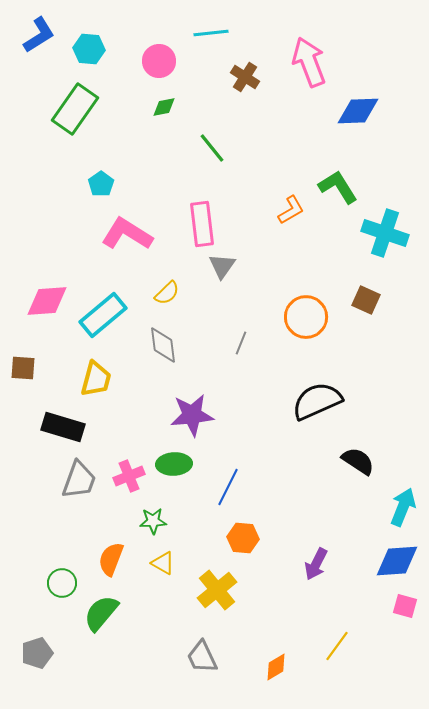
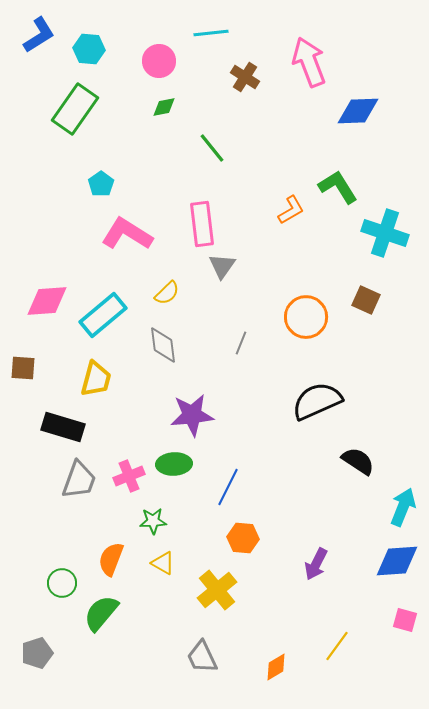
pink square at (405, 606): moved 14 px down
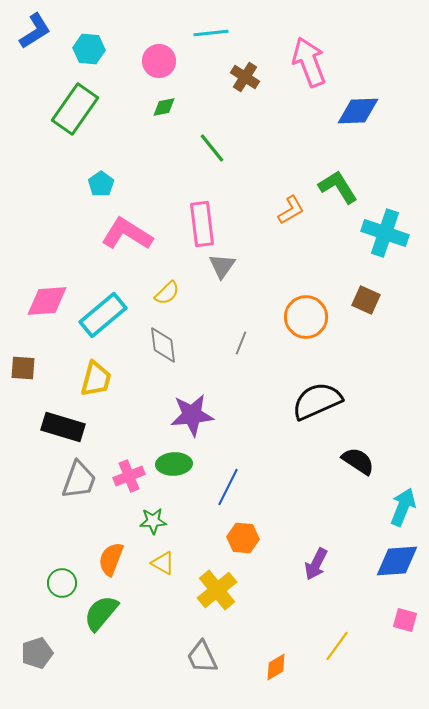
blue L-shape at (39, 35): moved 4 px left, 4 px up
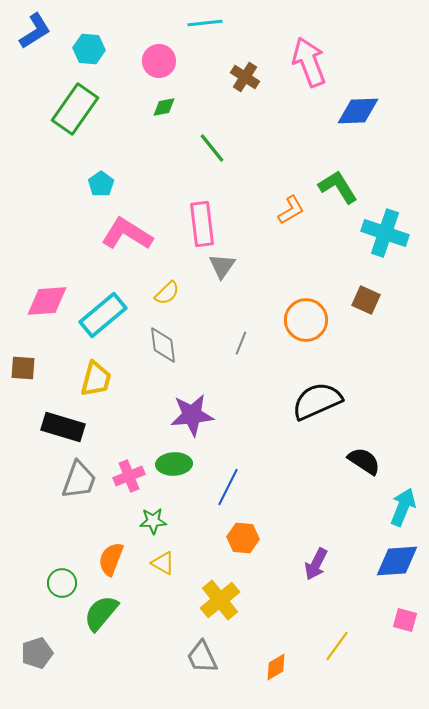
cyan line at (211, 33): moved 6 px left, 10 px up
orange circle at (306, 317): moved 3 px down
black semicircle at (358, 461): moved 6 px right
yellow cross at (217, 590): moved 3 px right, 10 px down
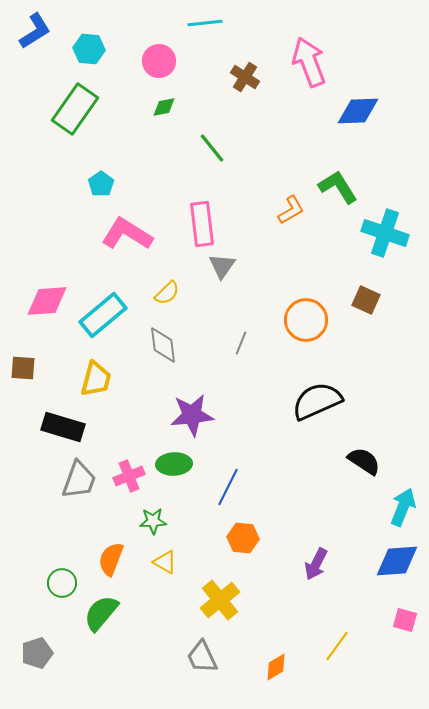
yellow triangle at (163, 563): moved 2 px right, 1 px up
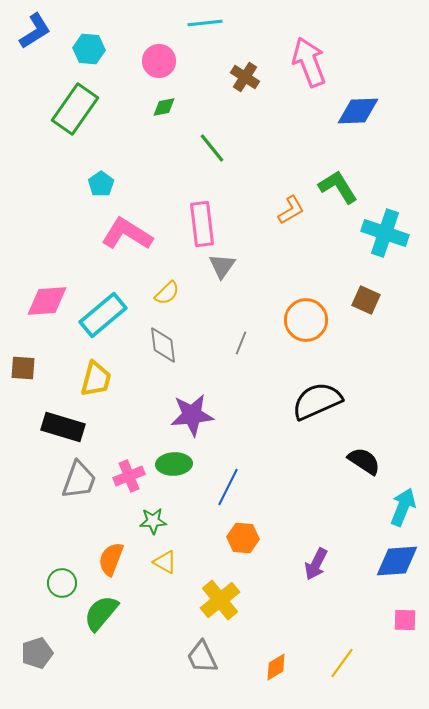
pink square at (405, 620): rotated 15 degrees counterclockwise
yellow line at (337, 646): moved 5 px right, 17 px down
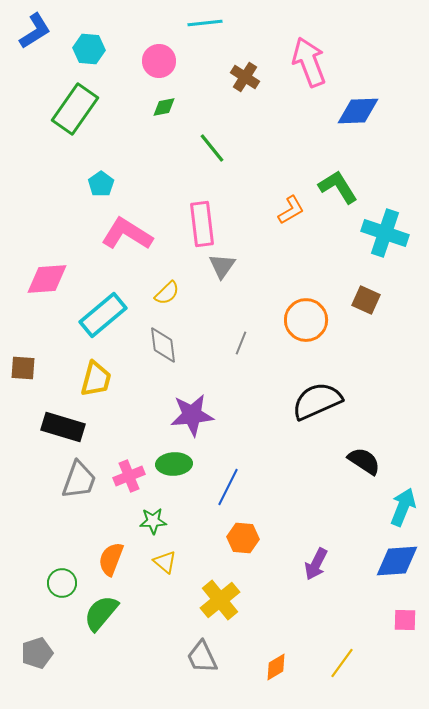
pink diamond at (47, 301): moved 22 px up
yellow triangle at (165, 562): rotated 10 degrees clockwise
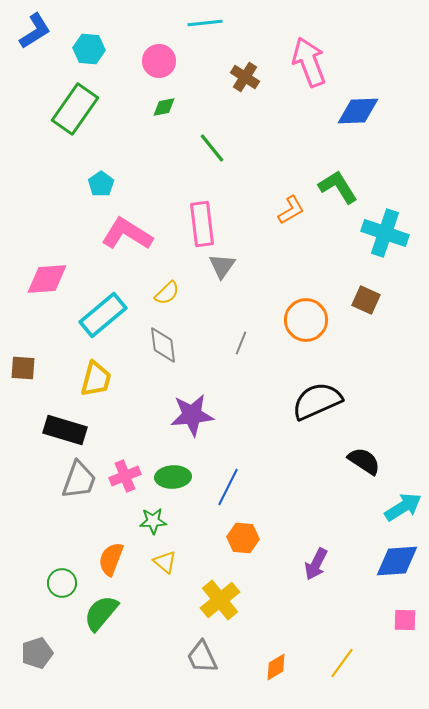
black rectangle at (63, 427): moved 2 px right, 3 px down
green ellipse at (174, 464): moved 1 px left, 13 px down
pink cross at (129, 476): moved 4 px left
cyan arrow at (403, 507): rotated 36 degrees clockwise
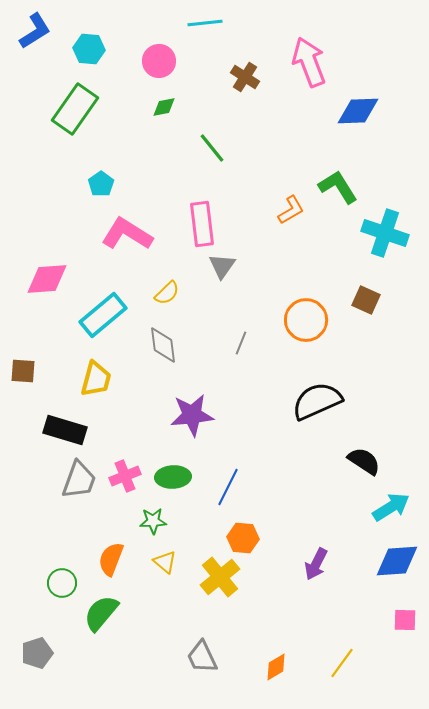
brown square at (23, 368): moved 3 px down
cyan arrow at (403, 507): moved 12 px left
yellow cross at (220, 600): moved 23 px up
